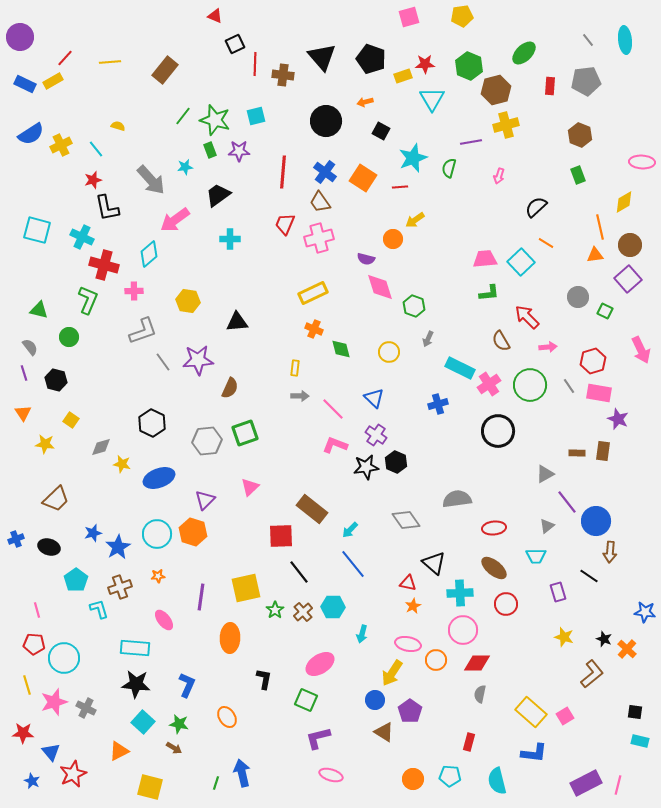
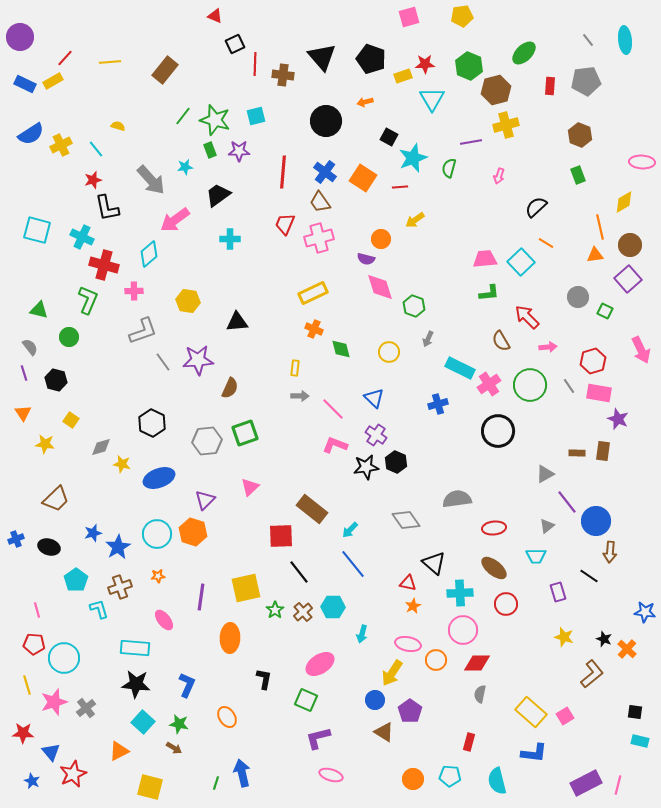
black square at (381, 131): moved 8 px right, 6 px down
orange circle at (393, 239): moved 12 px left
gray cross at (86, 708): rotated 24 degrees clockwise
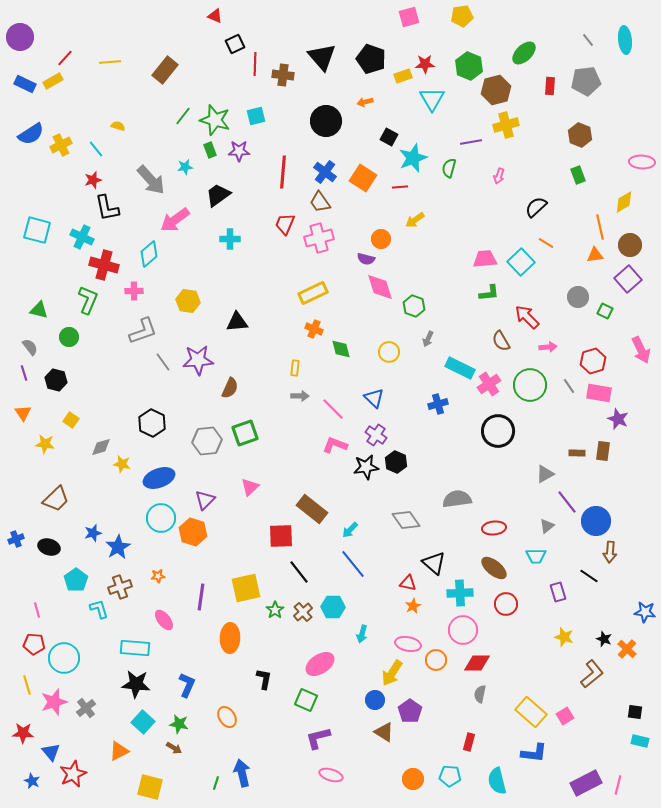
cyan circle at (157, 534): moved 4 px right, 16 px up
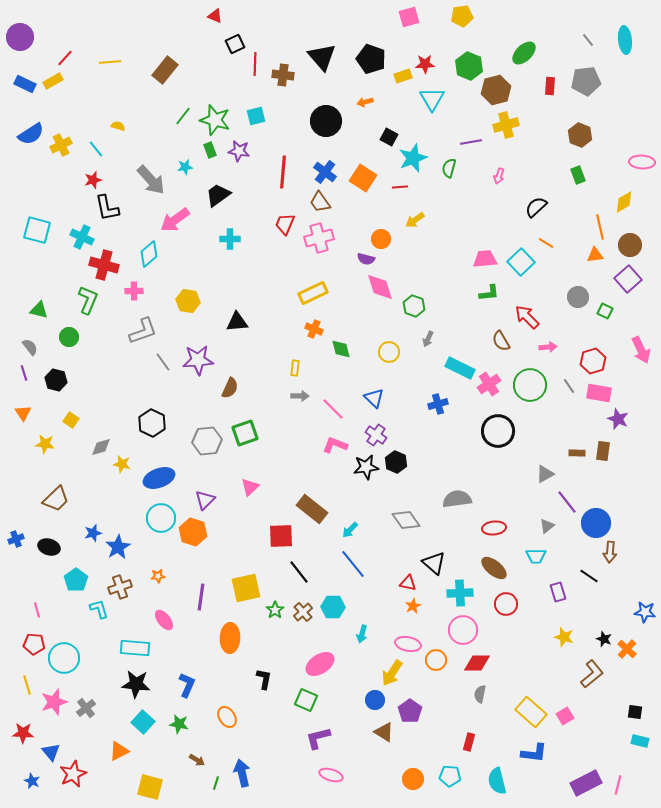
purple star at (239, 151): rotated 10 degrees clockwise
blue circle at (596, 521): moved 2 px down
brown arrow at (174, 748): moved 23 px right, 12 px down
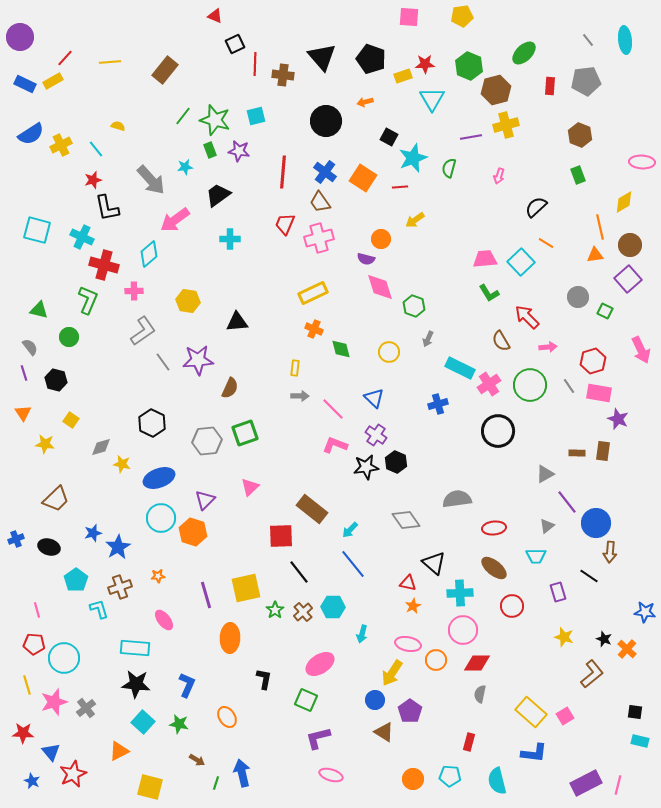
pink square at (409, 17): rotated 20 degrees clockwise
purple line at (471, 142): moved 5 px up
green L-shape at (489, 293): rotated 65 degrees clockwise
gray L-shape at (143, 331): rotated 16 degrees counterclockwise
purple line at (201, 597): moved 5 px right, 2 px up; rotated 24 degrees counterclockwise
red circle at (506, 604): moved 6 px right, 2 px down
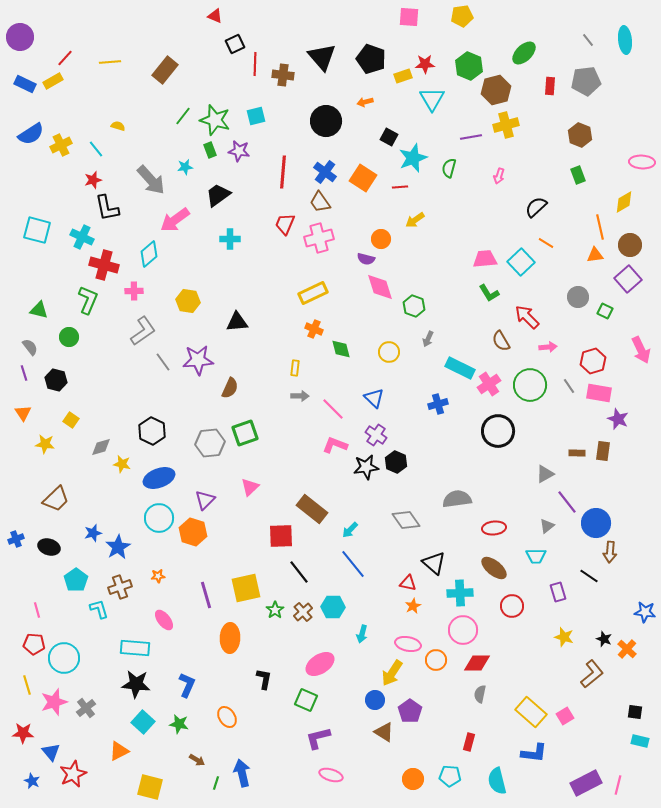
black hexagon at (152, 423): moved 8 px down
gray hexagon at (207, 441): moved 3 px right, 2 px down
cyan circle at (161, 518): moved 2 px left
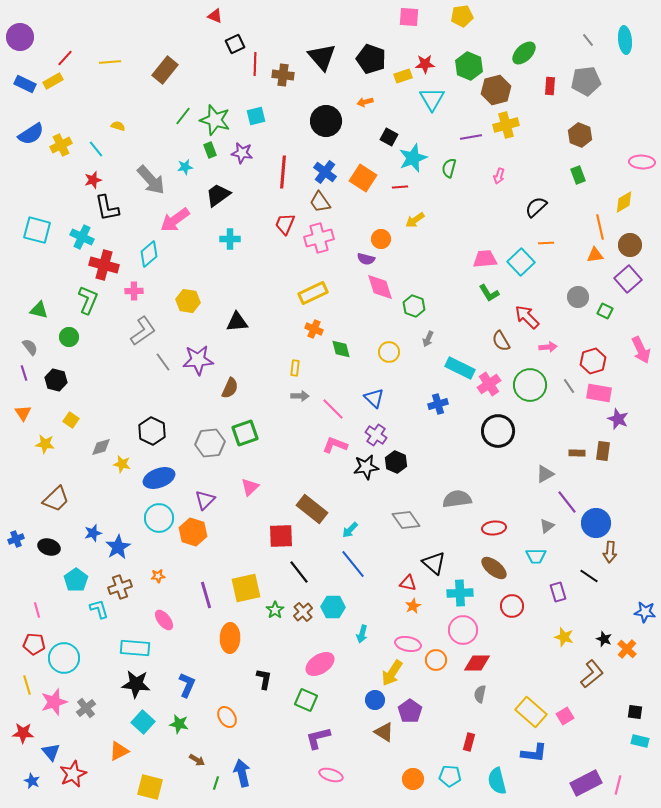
purple star at (239, 151): moved 3 px right, 2 px down
orange line at (546, 243): rotated 35 degrees counterclockwise
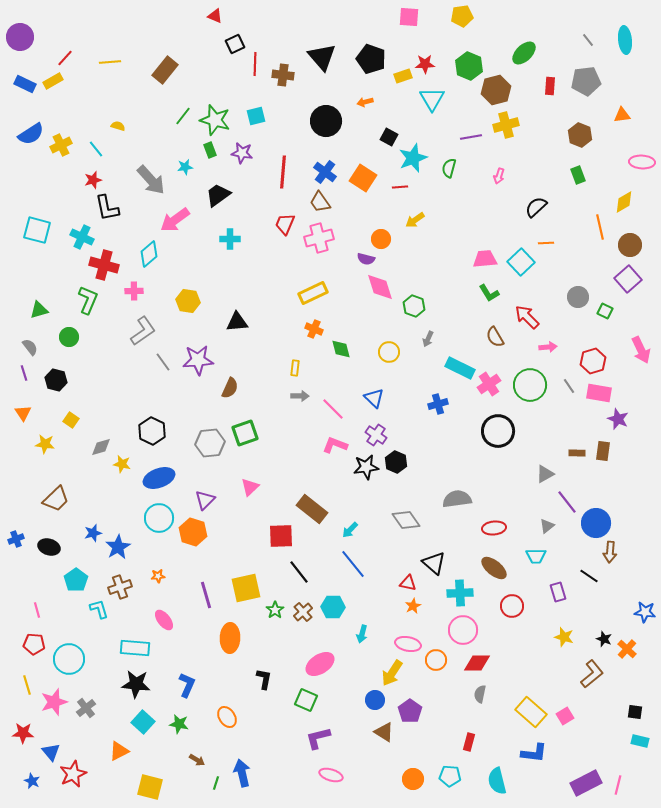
orange triangle at (595, 255): moved 27 px right, 140 px up
green triangle at (39, 310): rotated 30 degrees counterclockwise
brown semicircle at (501, 341): moved 6 px left, 4 px up
cyan circle at (64, 658): moved 5 px right, 1 px down
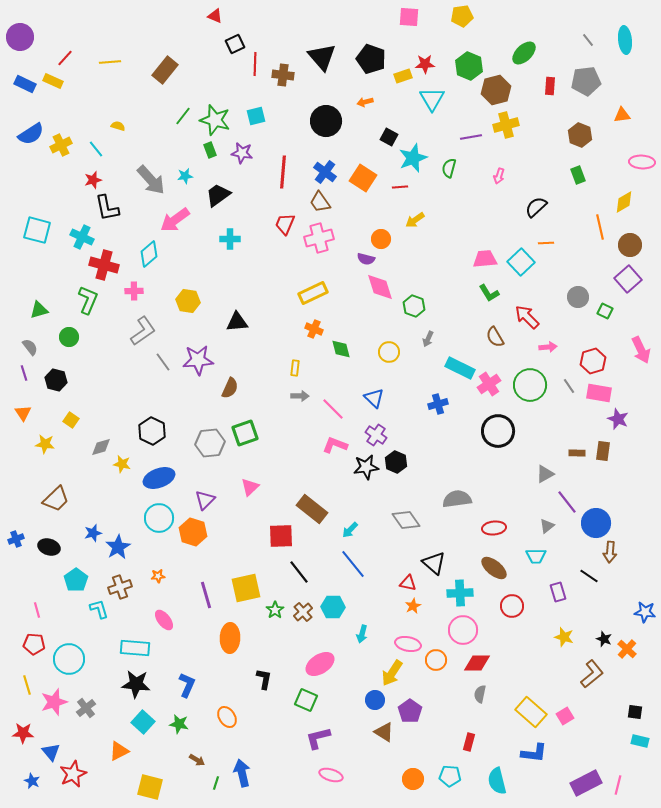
yellow rectangle at (53, 81): rotated 54 degrees clockwise
cyan star at (185, 167): moved 9 px down
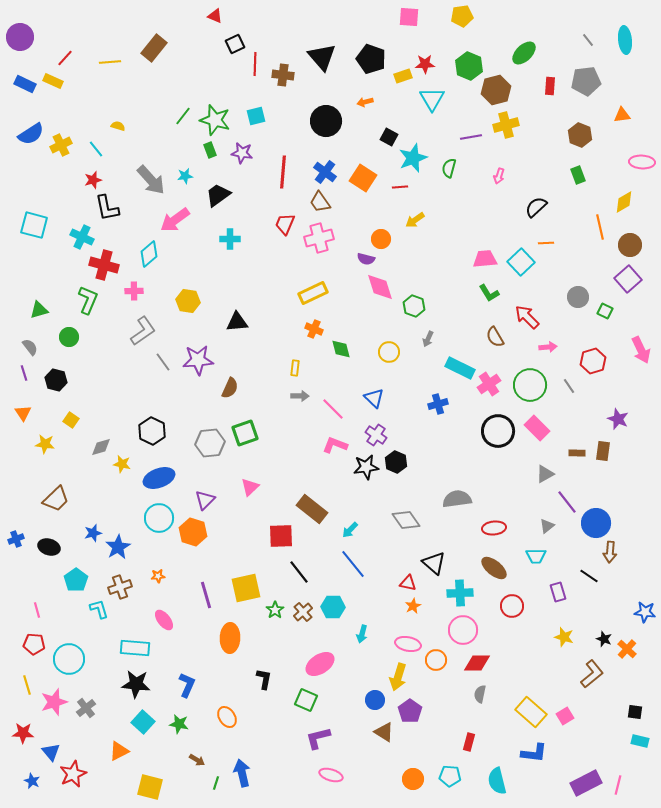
brown rectangle at (165, 70): moved 11 px left, 22 px up
cyan square at (37, 230): moved 3 px left, 5 px up
pink rectangle at (599, 393): moved 62 px left, 35 px down; rotated 35 degrees clockwise
yellow arrow at (392, 673): moved 6 px right, 4 px down; rotated 16 degrees counterclockwise
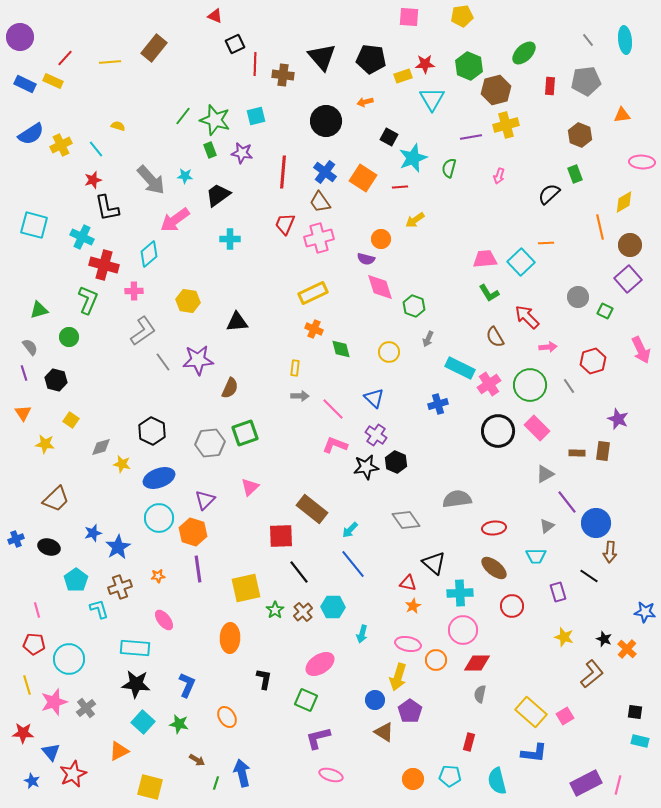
black pentagon at (371, 59): rotated 12 degrees counterclockwise
green rectangle at (578, 175): moved 3 px left, 1 px up
cyan star at (185, 176): rotated 14 degrees clockwise
black semicircle at (536, 207): moved 13 px right, 13 px up
purple line at (206, 595): moved 8 px left, 26 px up; rotated 8 degrees clockwise
